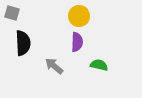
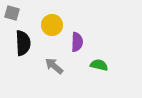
yellow circle: moved 27 px left, 9 px down
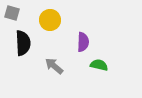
yellow circle: moved 2 px left, 5 px up
purple semicircle: moved 6 px right
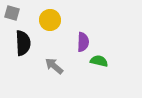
green semicircle: moved 4 px up
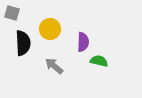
yellow circle: moved 9 px down
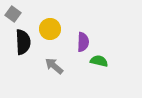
gray square: moved 1 px right, 1 px down; rotated 21 degrees clockwise
black semicircle: moved 1 px up
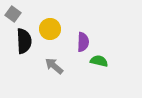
black semicircle: moved 1 px right, 1 px up
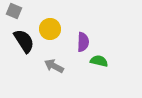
gray square: moved 1 px right, 3 px up; rotated 14 degrees counterclockwise
black semicircle: rotated 30 degrees counterclockwise
gray arrow: rotated 12 degrees counterclockwise
